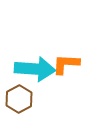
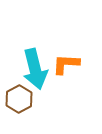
cyan arrow: rotated 72 degrees clockwise
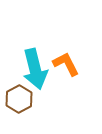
orange L-shape: rotated 60 degrees clockwise
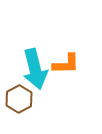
orange L-shape: rotated 116 degrees clockwise
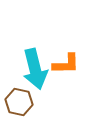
brown hexagon: moved 3 px down; rotated 20 degrees counterclockwise
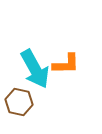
cyan arrow: rotated 15 degrees counterclockwise
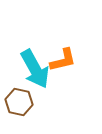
orange L-shape: moved 3 px left, 4 px up; rotated 12 degrees counterclockwise
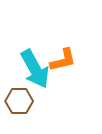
brown hexagon: moved 1 px up; rotated 12 degrees counterclockwise
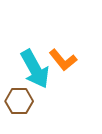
orange L-shape: rotated 64 degrees clockwise
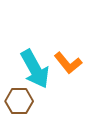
orange L-shape: moved 5 px right, 3 px down
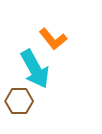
orange L-shape: moved 15 px left, 24 px up
